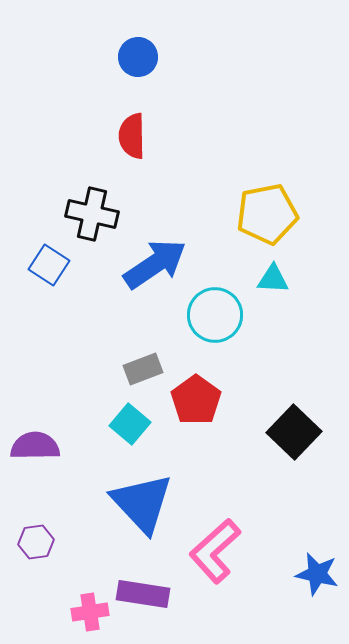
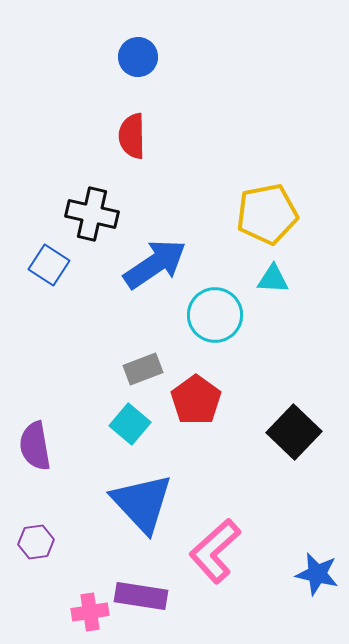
purple semicircle: rotated 99 degrees counterclockwise
purple rectangle: moved 2 px left, 2 px down
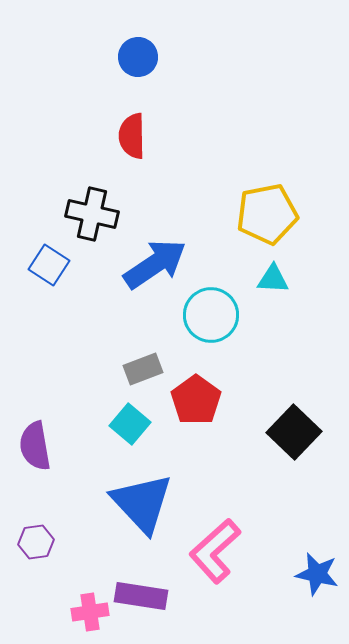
cyan circle: moved 4 px left
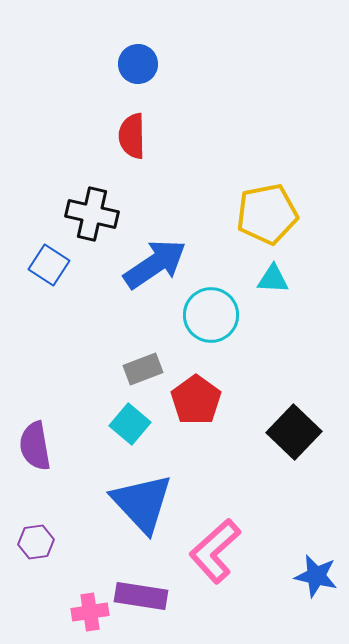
blue circle: moved 7 px down
blue star: moved 1 px left, 2 px down
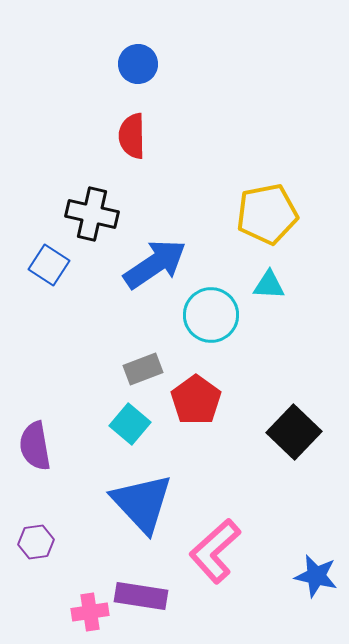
cyan triangle: moved 4 px left, 6 px down
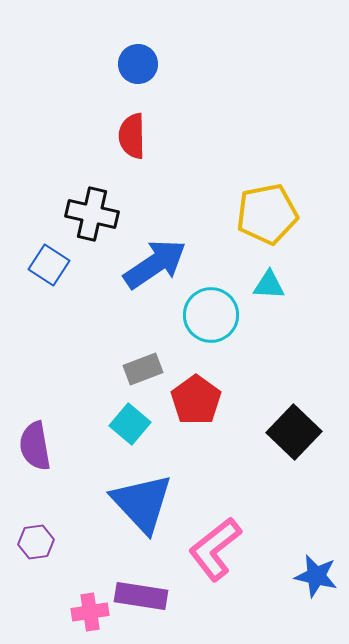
pink L-shape: moved 2 px up; rotated 4 degrees clockwise
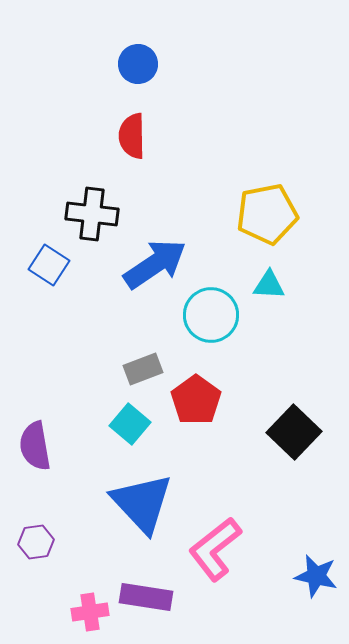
black cross: rotated 6 degrees counterclockwise
purple rectangle: moved 5 px right, 1 px down
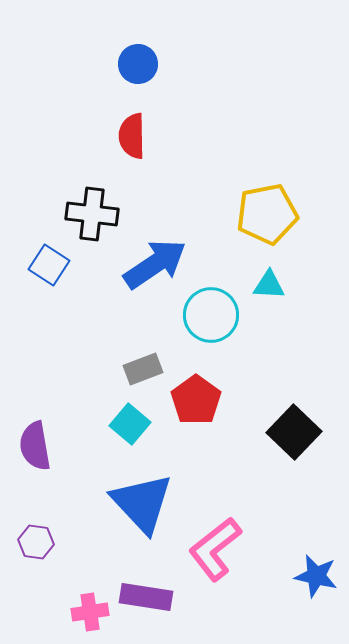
purple hexagon: rotated 16 degrees clockwise
